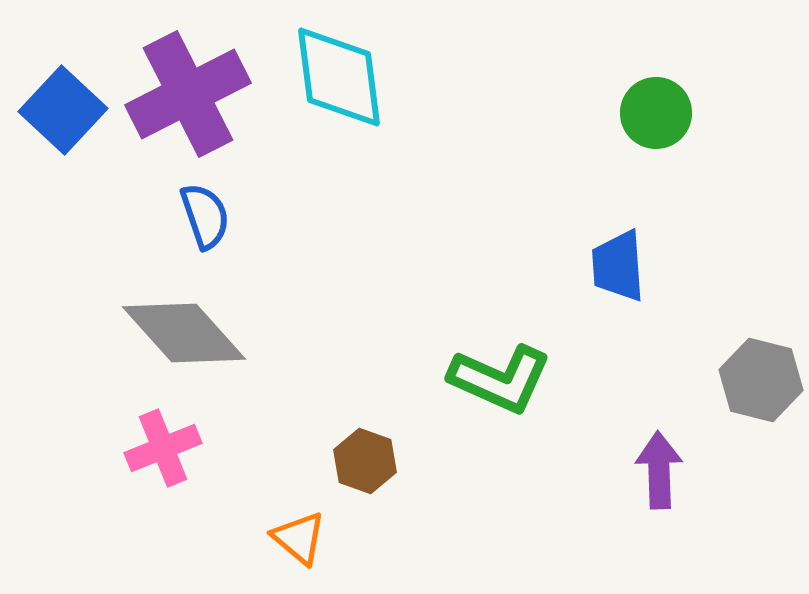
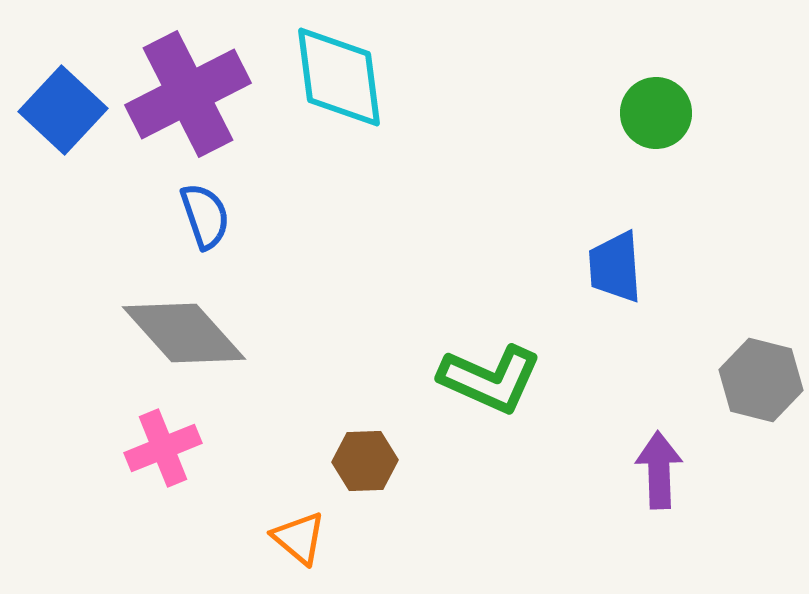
blue trapezoid: moved 3 px left, 1 px down
green L-shape: moved 10 px left
brown hexagon: rotated 22 degrees counterclockwise
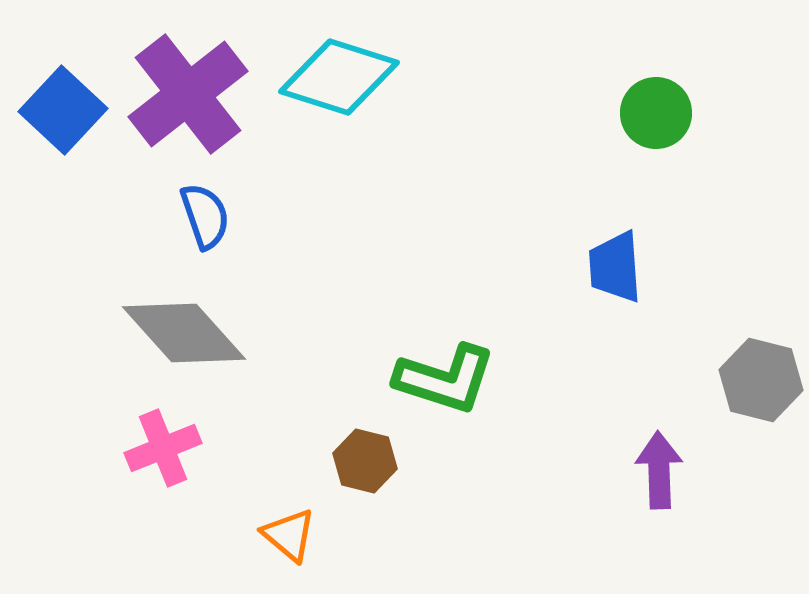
cyan diamond: rotated 65 degrees counterclockwise
purple cross: rotated 11 degrees counterclockwise
green L-shape: moved 45 px left; rotated 6 degrees counterclockwise
brown hexagon: rotated 16 degrees clockwise
orange triangle: moved 10 px left, 3 px up
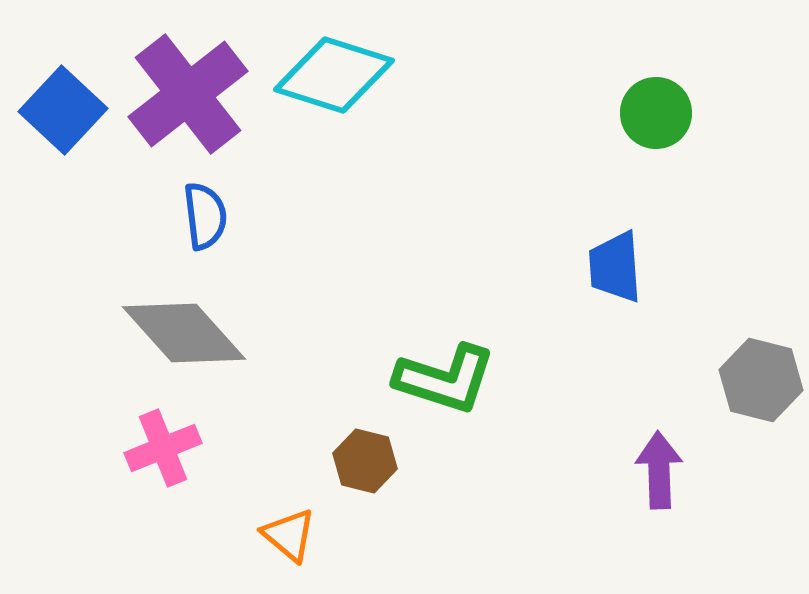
cyan diamond: moved 5 px left, 2 px up
blue semicircle: rotated 12 degrees clockwise
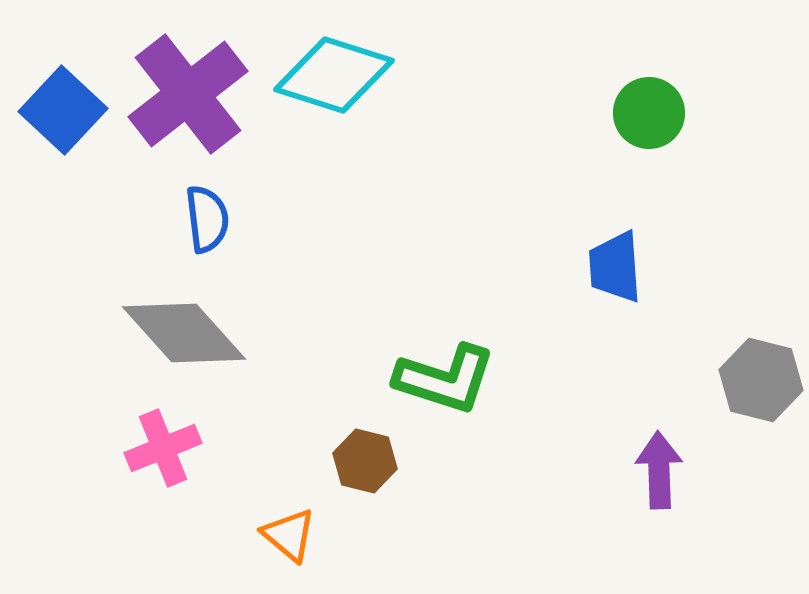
green circle: moved 7 px left
blue semicircle: moved 2 px right, 3 px down
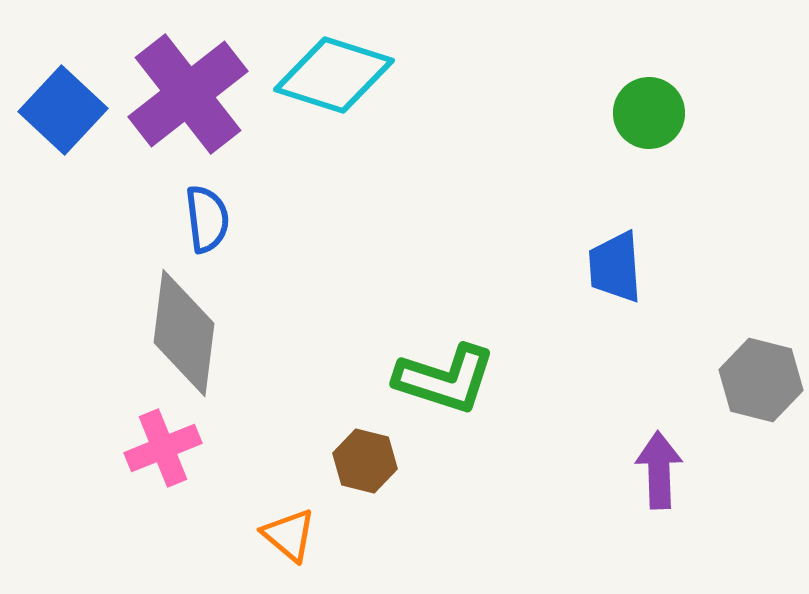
gray diamond: rotated 49 degrees clockwise
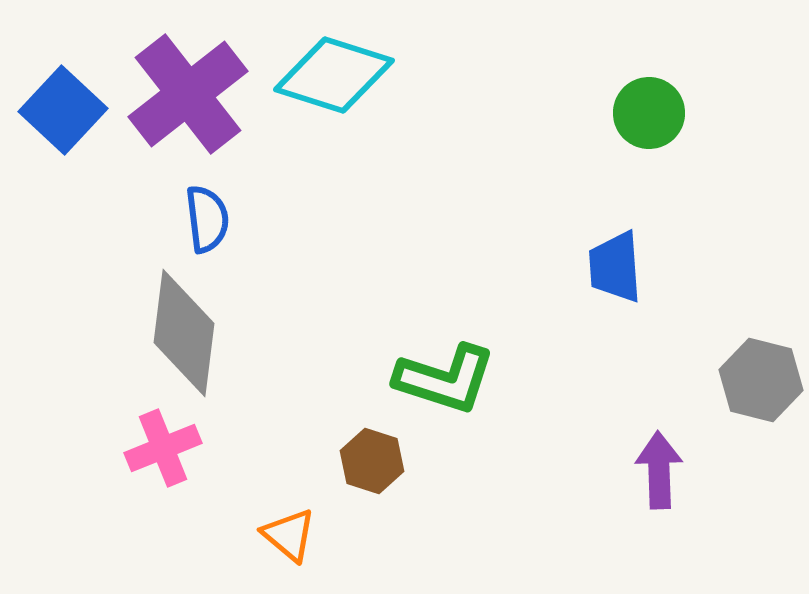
brown hexagon: moved 7 px right; rotated 4 degrees clockwise
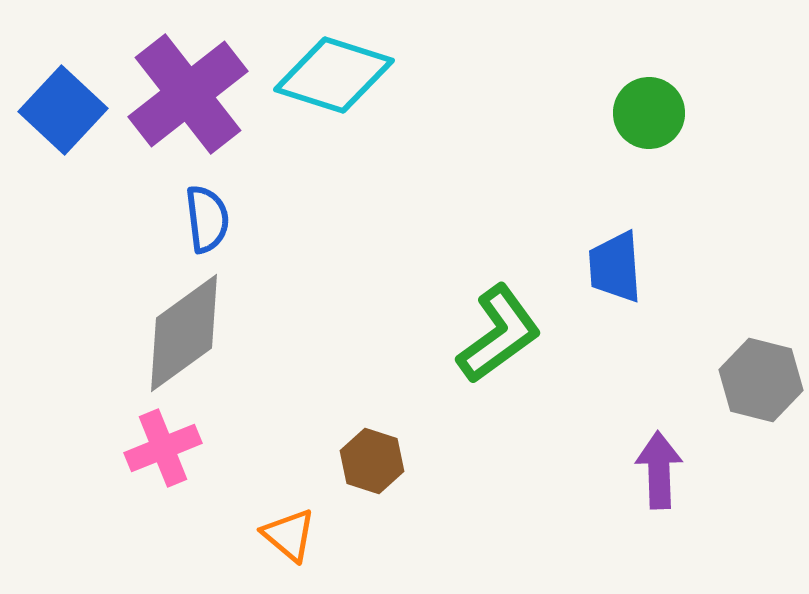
gray diamond: rotated 47 degrees clockwise
green L-shape: moved 54 px right, 45 px up; rotated 54 degrees counterclockwise
